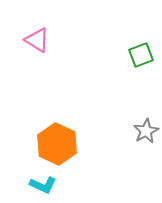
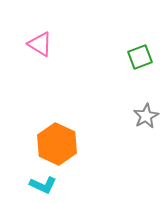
pink triangle: moved 3 px right, 4 px down
green square: moved 1 px left, 2 px down
gray star: moved 15 px up
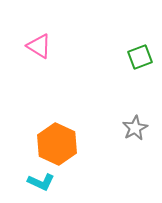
pink triangle: moved 1 px left, 2 px down
gray star: moved 11 px left, 12 px down
cyan L-shape: moved 2 px left, 3 px up
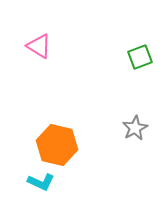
orange hexagon: moved 1 px down; rotated 12 degrees counterclockwise
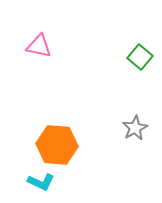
pink triangle: rotated 20 degrees counterclockwise
green square: rotated 30 degrees counterclockwise
orange hexagon: rotated 9 degrees counterclockwise
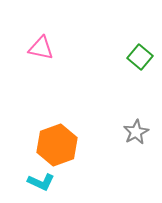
pink triangle: moved 2 px right, 2 px down
gray star: moved 1 px right, 4 px down
orange hexagon: rotated 24 degrees counterclockwise
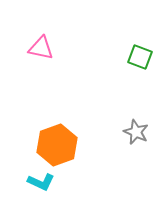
green square: rotated 20 degrees counterclockwise
gray star: rotated 20 degrees counterclockwise
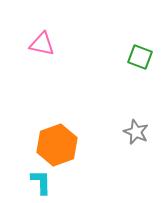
pink triangle: moved 1 px right, 4 px up
cyan L-shape: rotated 116 degrees counterclockwise
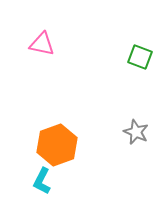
cyan L-shape: moved 1 px right, 1 px up; rotated 152 degrees counterclockwise
